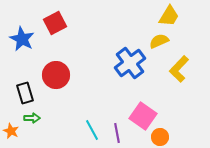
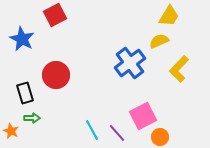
red square: moved 8 px up
pink square: rotated 28 degrees clockwise
purple line: rotated 30 degrees counterclockwise
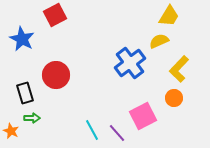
orange circle: moved 14 px right, 39 px up
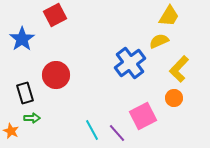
blue star: rotated 10 degrees clockwise
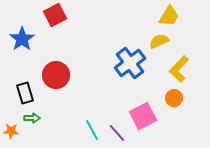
orange star: rotated 21 degrees counterclockwise
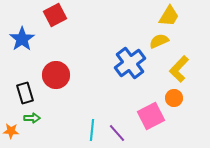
pink square: moved 8 px right
cyan line: rotated 35 degrees clockwise
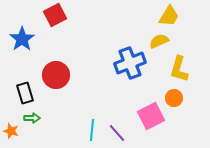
blue cross: rotated 16 degrees clockwise
yellow L-shape: rotated 28 degrees counterclockwise
orange star: rotated 14 degrees clockwise
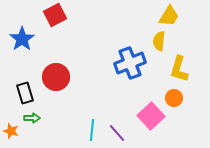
yellow semicircle: rotated 60 degrees counterclockwise
red circle: moved 2 px down
pink square: rotated 16 degrees counterclockwise
